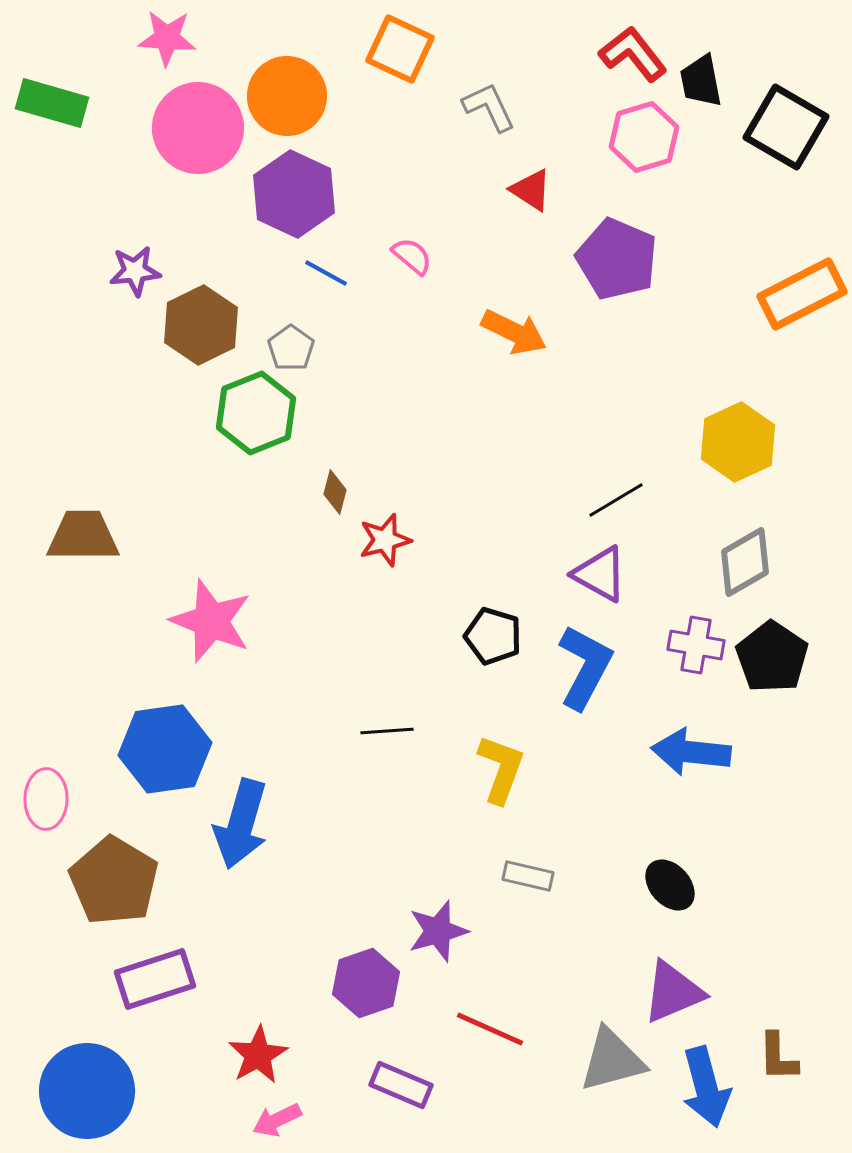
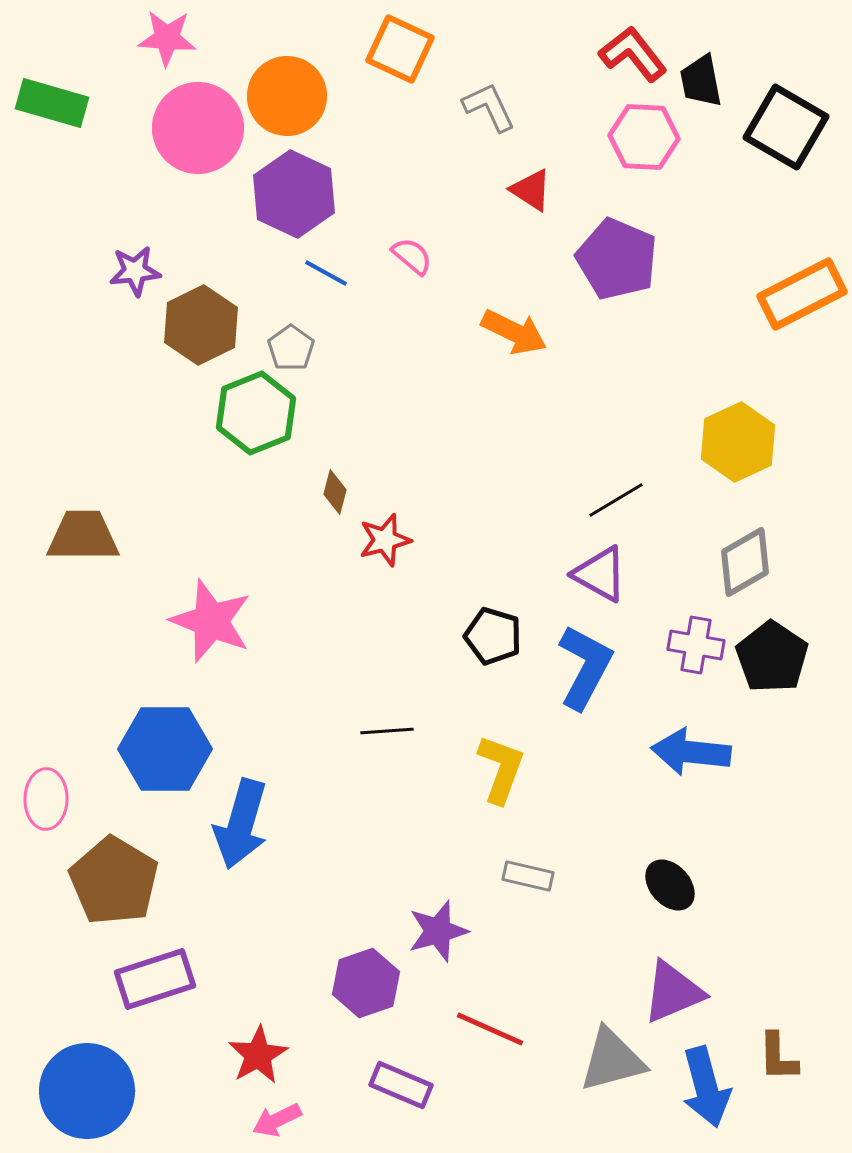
pink hexagon at (644, 137): rotated 20 degrees clockwise
blue hexagon at (165, 749): rotated 8 degrees clockwise
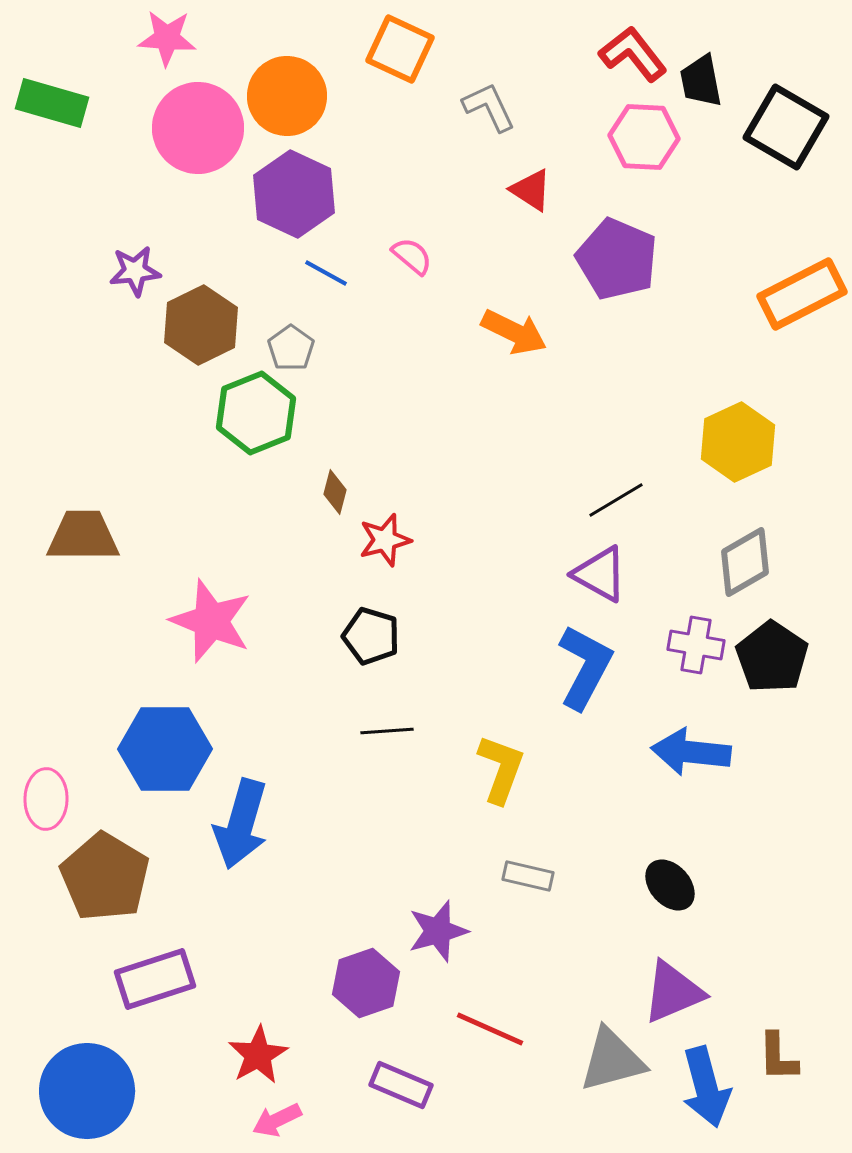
black pentagon at (493, 636): moved 122 px left
brown pentagon at (114, 881): moved 9 px left, 4 px up
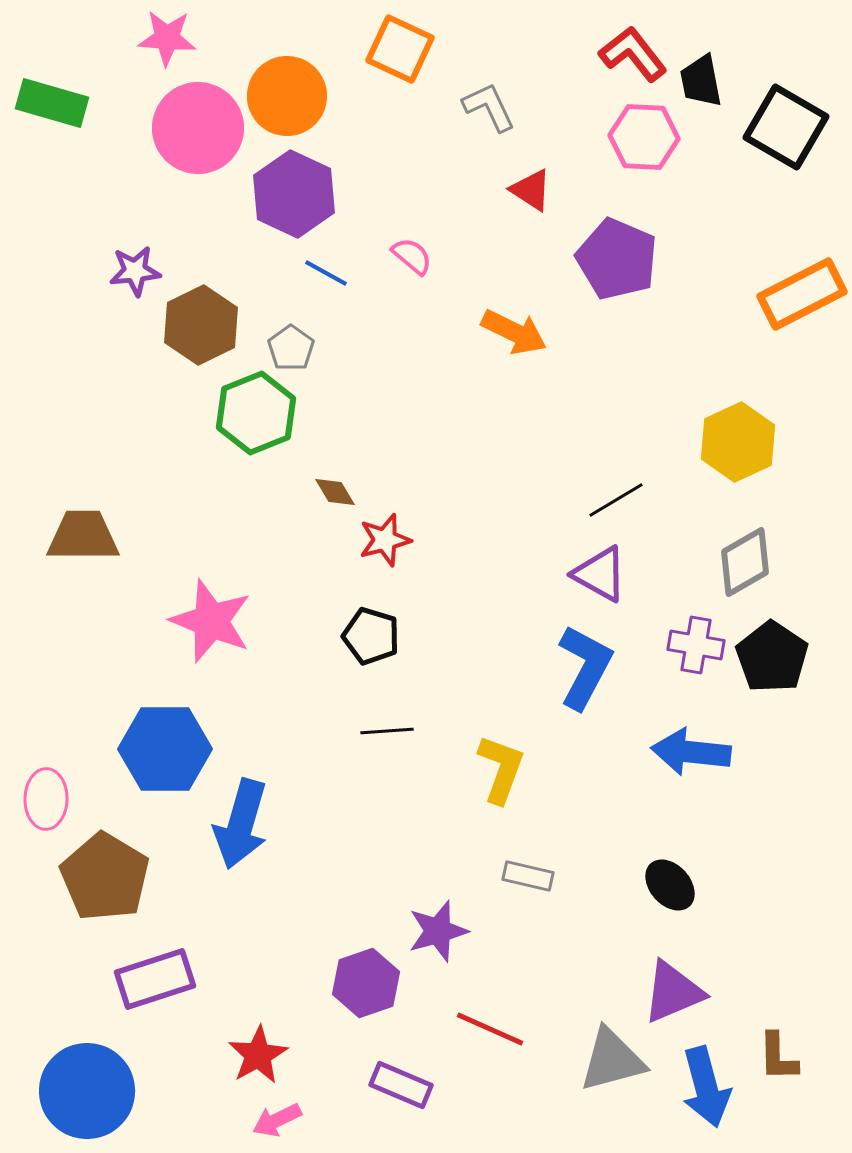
brown diamond at (335, 492): rotated 45 degrees counterclockwise
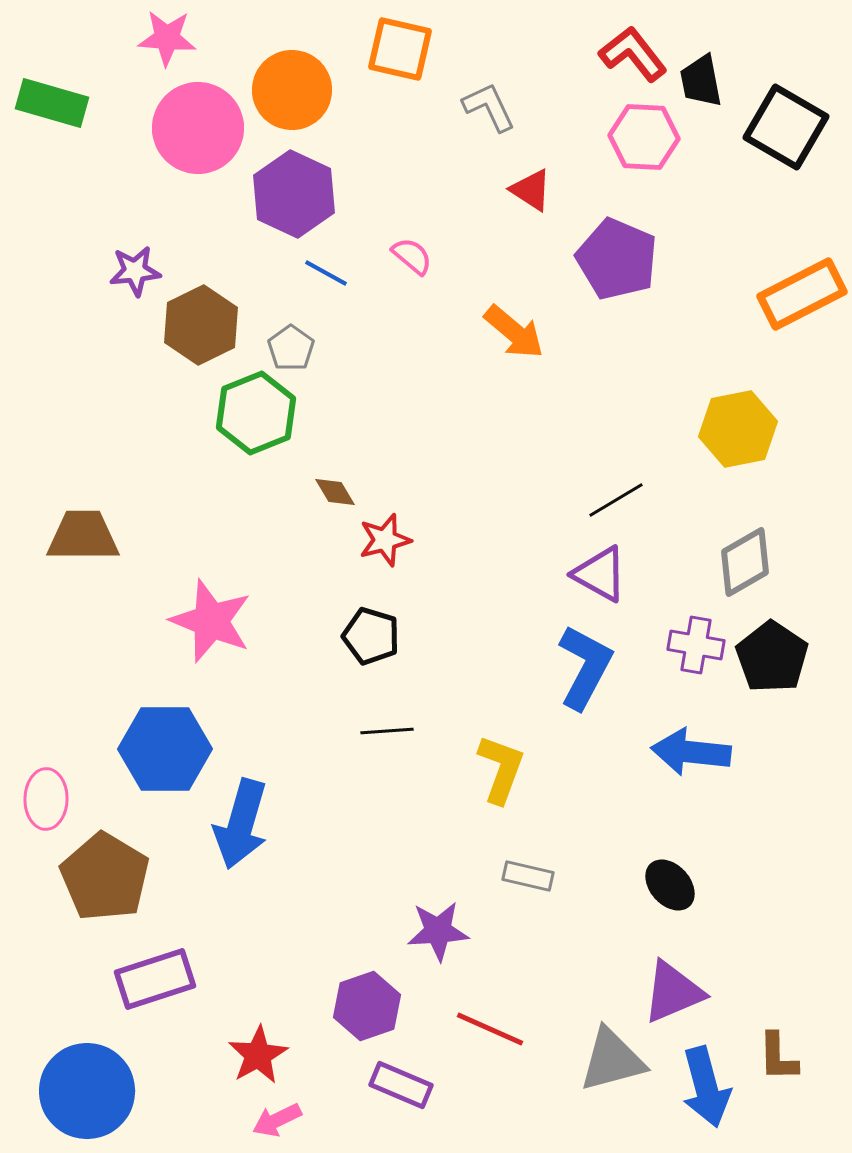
orange square at (400, 49): rotated 12 degrees counterclockwise
orange circle at (287, 96): moved 5 px right, 6 px up
orange arrow at (514, 332): rotated 14 degrees clockwise
yellow hexagon at (738, 442): moved 13 px up; rotated 14 degrees clockwise
purple star at (438, 931): rotated 12 degrees clockwise
purple hexagon at (366, 983): moved 1 px right, 23 px down
